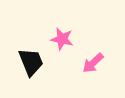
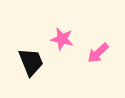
pink arrow: moved 5 px right, 10 px up
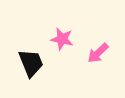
black trapezoid: moved 1 px down
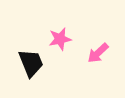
pink star: moved 2 px left; rotated 25 degrees counterclockwise
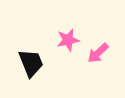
pink star: moved 8 px right, 1 px down
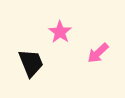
pink star: moved 8 px left, 8 px up; rotated 25 degrees counterclockwise
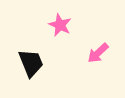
pink star: moved 7 px up; rotated 10 degrees counterclockwise
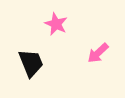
pink star: moved 4 px left, 1 px up
